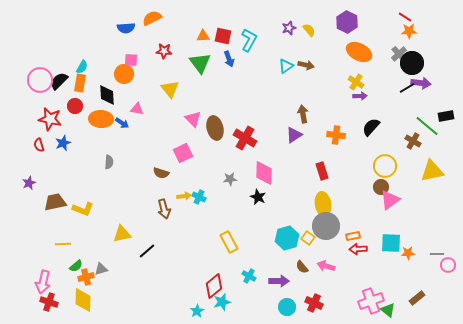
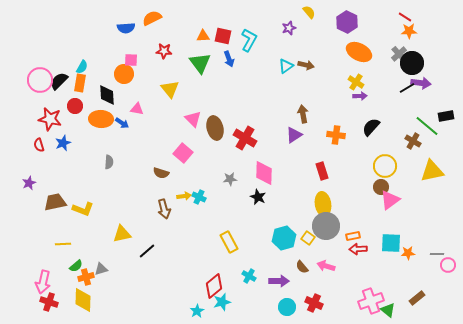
yellow semicircle at (309, 30): moved 18 px up
pink square at (183, 153): rotated 24 degrees counterclockwise
cyan hexagon at (287, 238): moved 3 px left
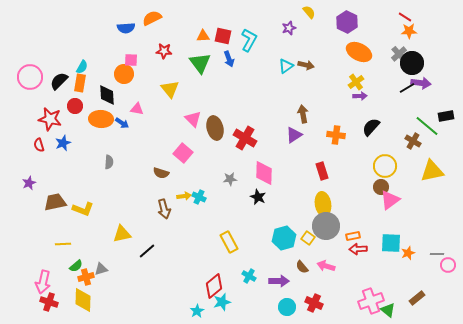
pink circle at (40, 80): moved 10 px left, 3 px up
yellow cross at (356, 82): rotated 21 degrees clockwise
orange star at (408, 253): rotated 16 degrees counterclockwise
